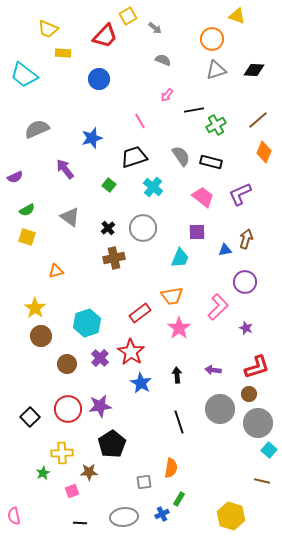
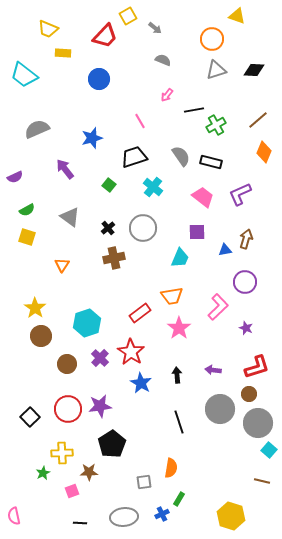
orange triangle at (56, 271): moved 6 px right, 6 px up; rotated 42 degrees counterclockwise
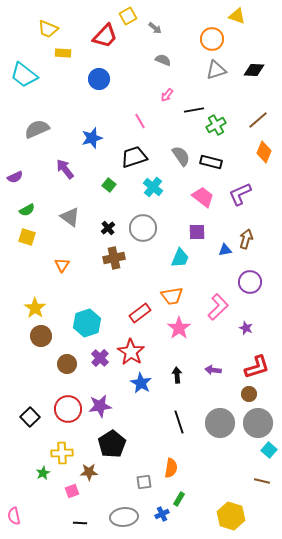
purple circle at (245, 282): moved 5 px right
gray circle at (220, 409): moved 14 px down
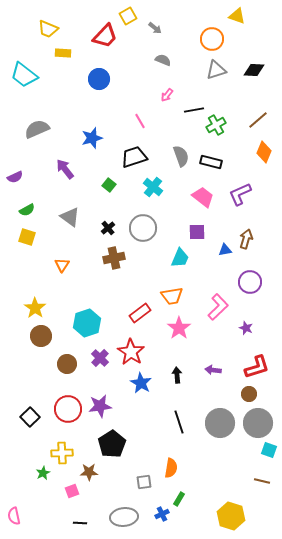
gray semicircle at (181, 156): rotated 15 degrees clockwise
cyan square at (269, 450): rotated 21 degrees counterclockwise
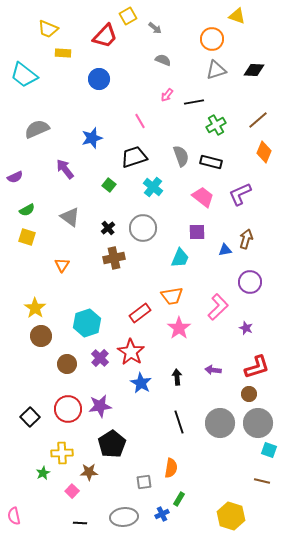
black line at (194, 110): moved 8 px up
black arrow at (177, 375): moved 2 px down
pink square at (72, 491): rotated 24 degrees counterclockwise
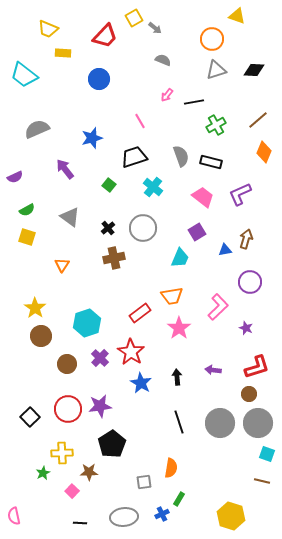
yellow square at (128, 16): moved 6 px right, 2 px down
purple square at (197, 232): rotated 30 degrees counterclockwise
cyan square at (269, 450): moved 2 px left, 4 px down
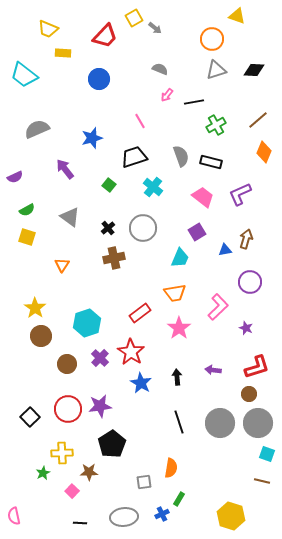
gray semicircle at (163, 60): moved 3 px left, 9 px down
orange trapezoid at (172, 296): moved 3 px right, 3 px up
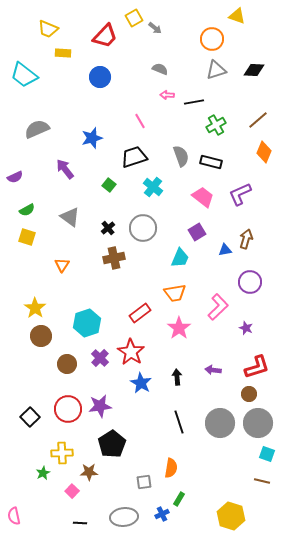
blue circle at (99, 79): moved 1 px right, 2 px up
pink arrow at (167, 95): rotated 56 degrees clockwise
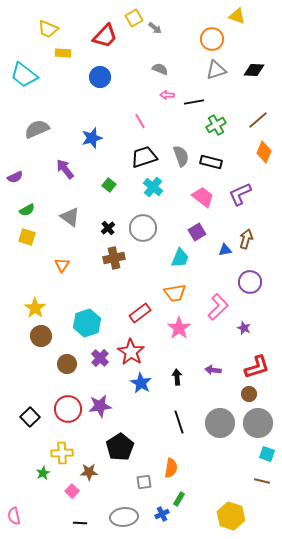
black trapezoid at (134, 157): moved 10 px right
purple star at (246, 328): moved 2 px left
black pentagon at (112, 444): moved 8 px right, 3 px down
